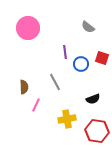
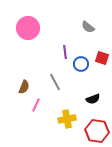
brown semicircle: rotated 24 degrees clockwise
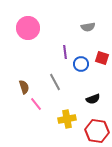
gray semicircle: rotated 48 degrees counterclockwise
brown semicircle: rotated 40 degrees counterclockwise
pink line: moved 1 px up; rotated 64 degrees counterclockwise
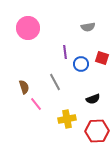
red hexagon: rotated 10 degrees counterclockwise
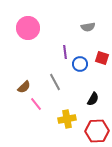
blue circle: moved 1 px left
brown semicircle: rotated 64 degrees clockwise
black semicircle: rotated 40 degrees counterclockwise
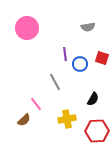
pink circle: moved 1 px left
purple line: moved 2 px down
brown semicircle: moved 33 px down
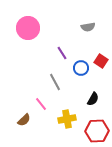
pink circle: moved 1 px right
purple line: moved 3 px left, 1 px up; rotated 24 degrees counterclockwise
red square: moved 1 px left, 3 px down; rotated 16 degrees clockwise
blue circle: moved 1 px right, 4 px down
pink line: moved 5 px right
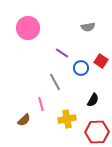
purple line: rotated 24 degrees counterclockwise
black semicircle: moved 1 px down
pink line: rotated 24 degrees clockwise
red hexagon: moved 1 px down
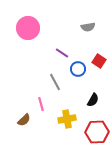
red square: moved 2 px left
blue circle: moved 3 px left, 1 px down
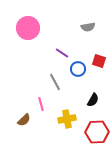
red square: rotated 16 degrees counterclockwise
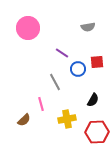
red square: moved 2 px left, 1 px down; rotated 24 degrees counterclockwise
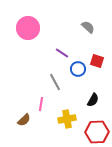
gray semicircle: rotated 128 degrees counterclockwise
red square: moved 1 px up; rotated 24 degrees clockwise
pink line: rotated 24 degrees clockwise
